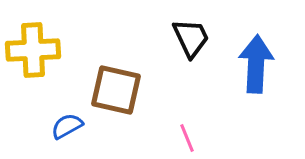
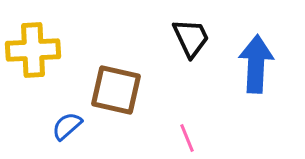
blue semicircle: rotated 12 degrees counterclockwise
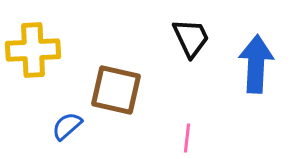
pink line: rotated 28 degrees clockwise
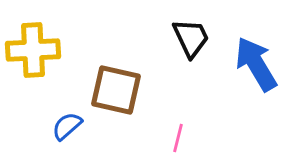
blue arrow: rotated 34 degrees counterclockwise
pink line: moved 9 px left; rotated 8 degrees clockwise
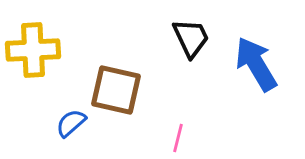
blue semicircle: moved 4 px right, 3 px up
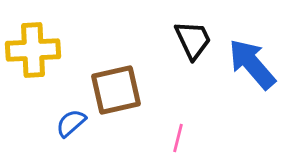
black trapezoid: moved 2 px right, 2 px down
blue arrow: moved 4 px left; rotated 10 degrees counterclockwise
brown square: rotated 26 degrees counterclockwise
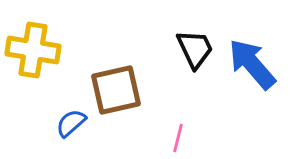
black trapezoid: moved 2 px right, 9 px down
yellow cross: rotated 12 degrees clockwise
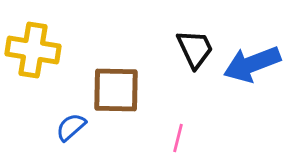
blue arrow: rotated 70 degrees counterclockwise
brown square: rotated 14 degrees clockwise
blue semicircle: moved 4 px down
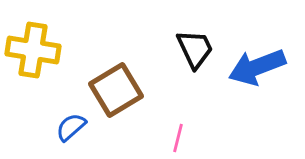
blue arrow: moved 5 px right, 3 px down
brown square: rotated 32 degrees counterclockwise
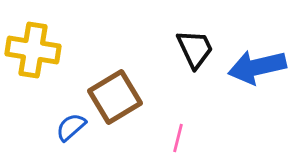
blue arrow: rotated 8 degrees clockwise
brown square: moved 1 px left, 7 px down
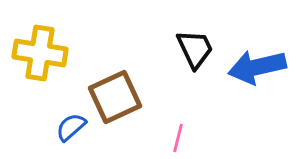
yellow cross: moved 7 px right, 3 px down
brown square: rotated 6 degrees clockwise
